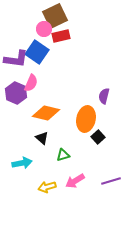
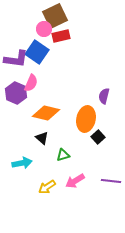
purple line: rotated 24 degrees clockwise
yellow arrow: rotated 18 degrees counterclockwise
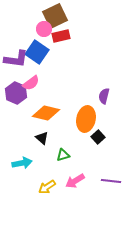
pink semicircle: rotated 30 degrees clockwise
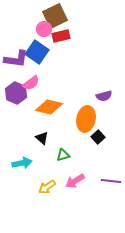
purple semicircle: rotated 119 degrees counterclockwise
orange diamond: moved 3 px right, 6 px up
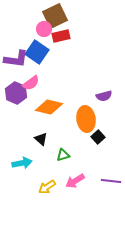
orange ellipse: rotated 20 degrees counterclockwise
black triangle: moved 1 px left, 1 px down
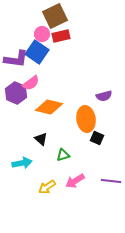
pink circle: moved 2 px left, 5 px down
black square: moved 1 px left, 1 px down; rotated 24 degrees counterclockwise
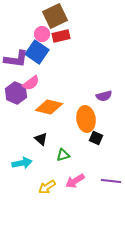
black square: moved 1 px left
